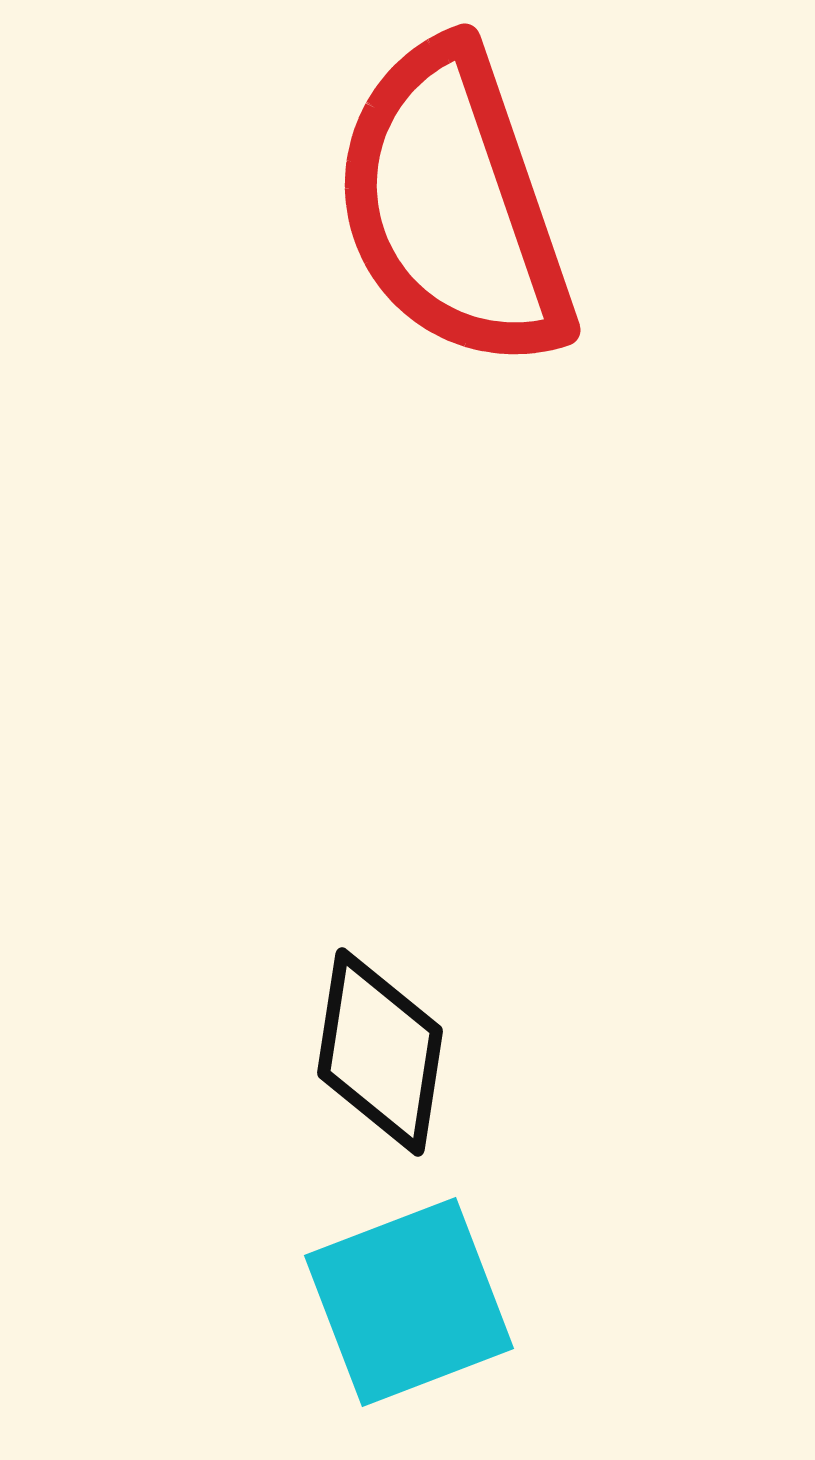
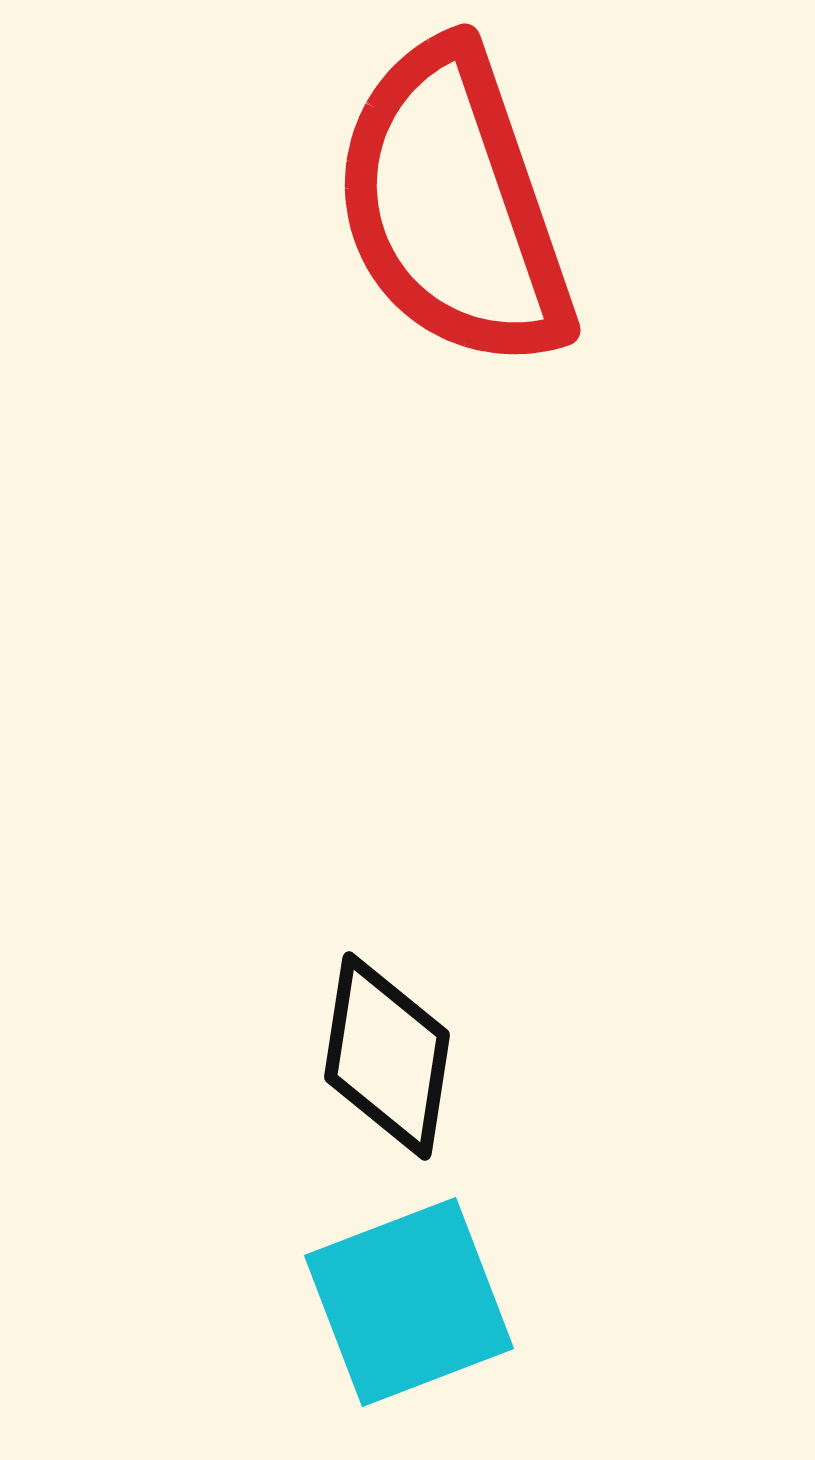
black diamond: moved 7 px right, 4 px down
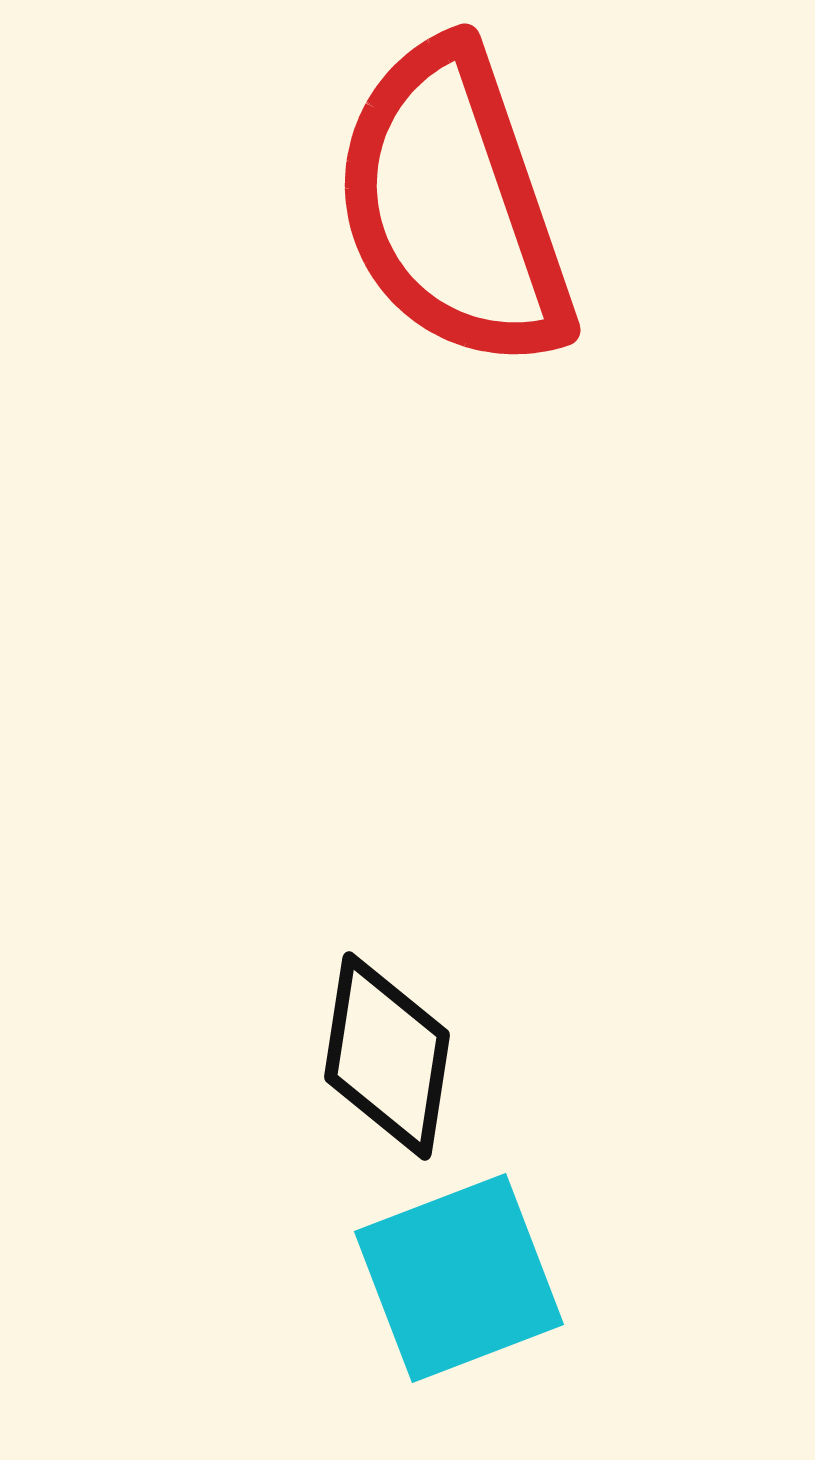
cyan square: moved 50 px right, 24 px up
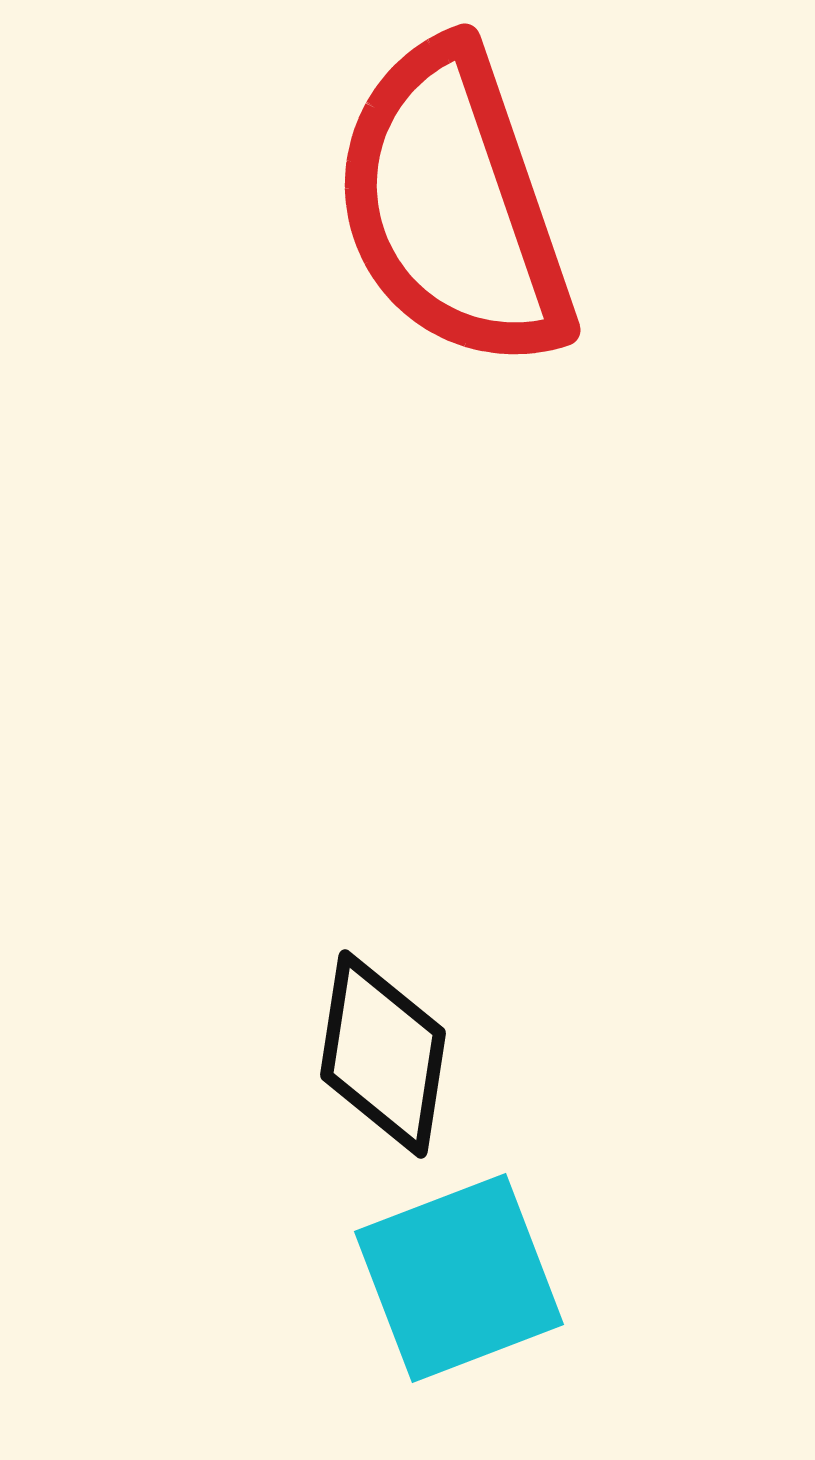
black diamond: moved 4 px left, 2 px up
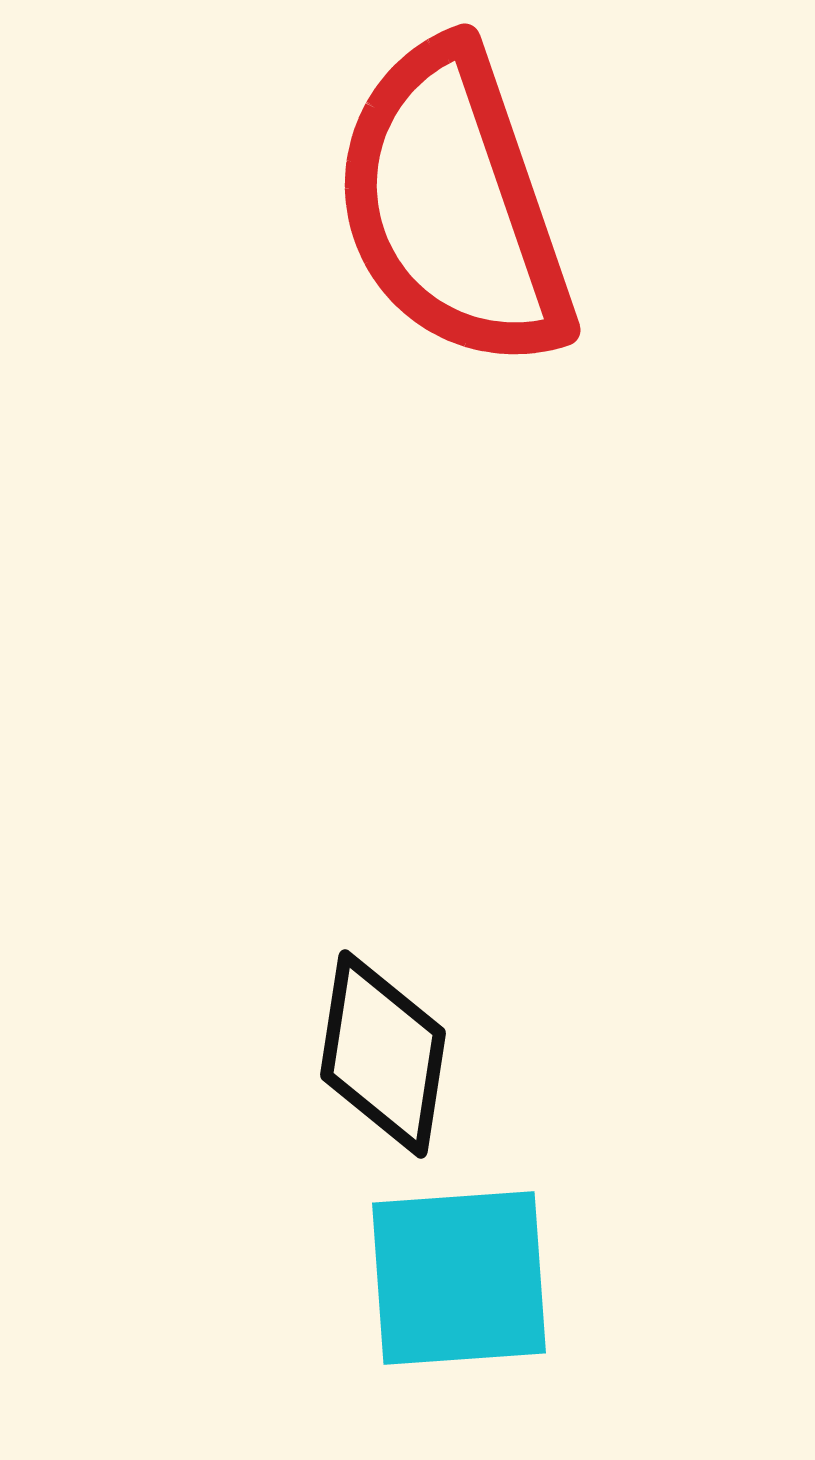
cyan square: rotated 17 degrees clockwise
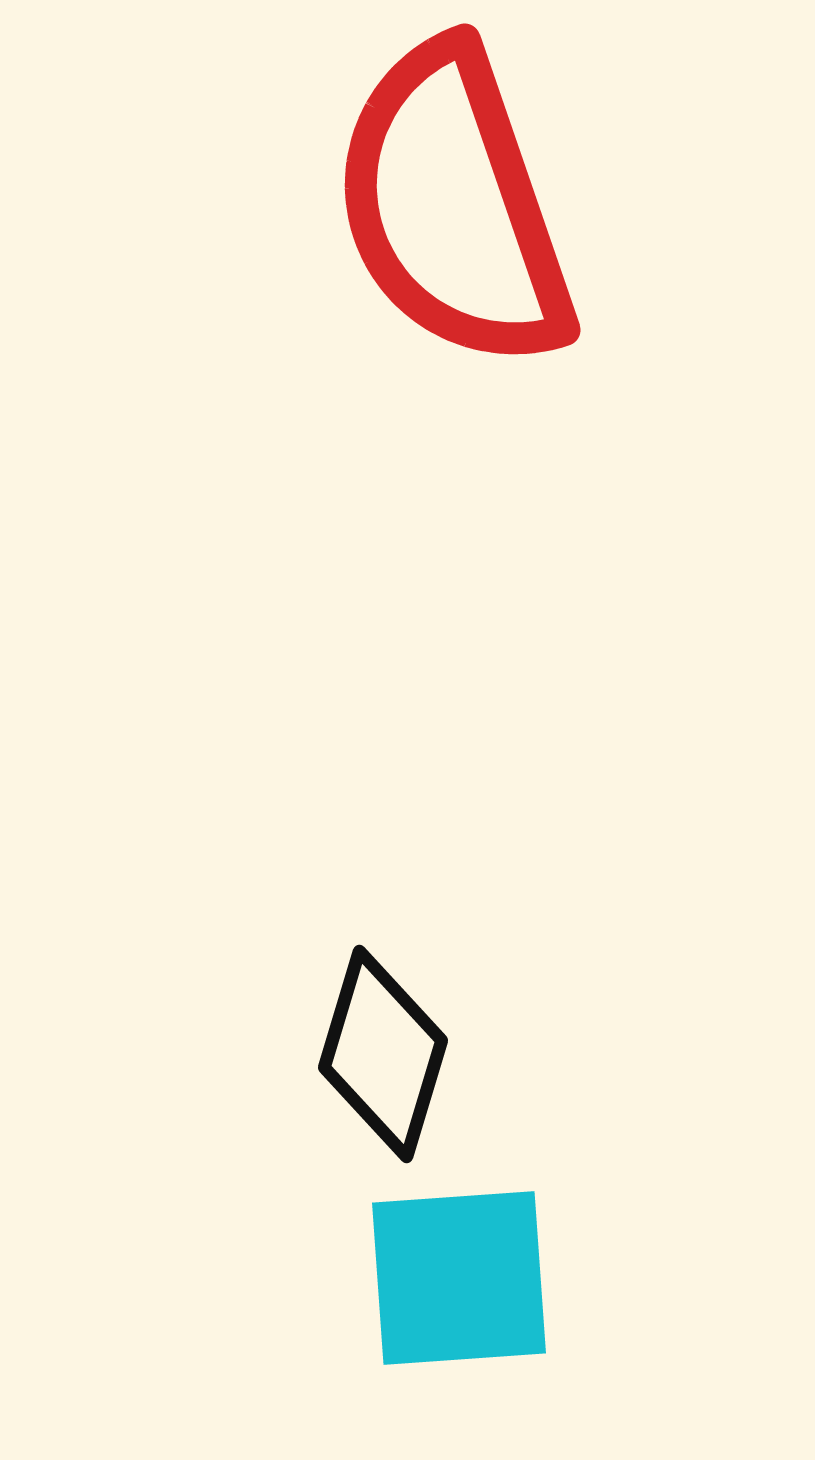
black diamond: rotated 8 degrees clockwise
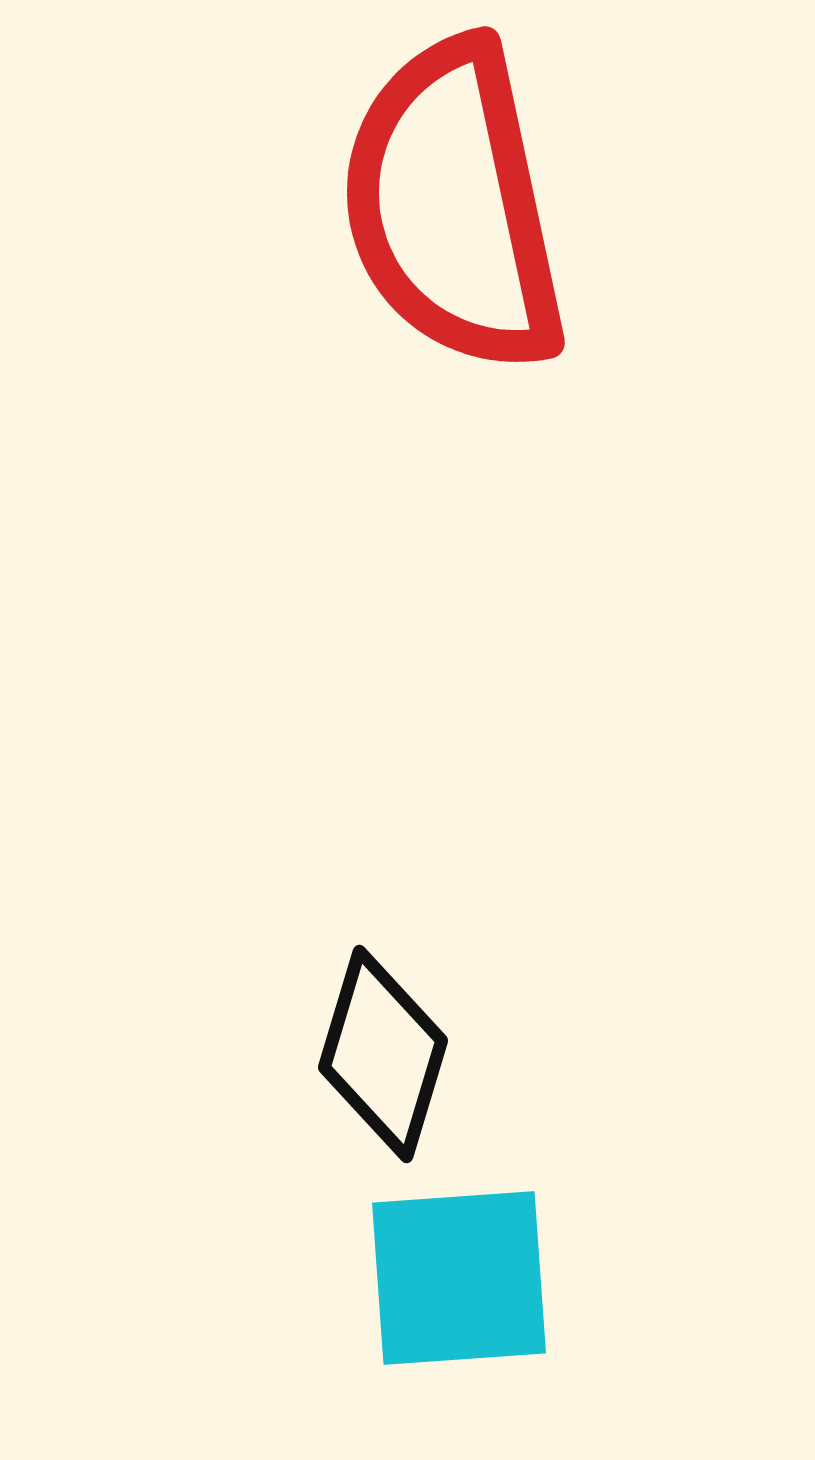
red semicircle: rotated 7 degrees clockwise
